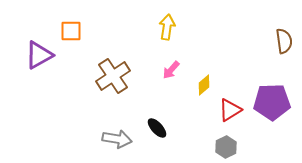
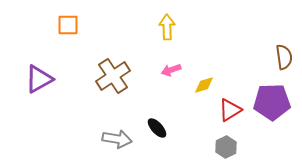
yellow arrow: rotated 10 degrees counterclockwise
orange square: moved 3 px left, 6 px up
brown semicircle: moved 16 px down
purple triangle: moved 24 px down
pink arrow: rotated 30 degrees clockwise
yellow diamond: rotated 25 degrees clockwise
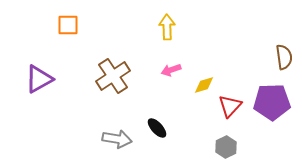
red triangle: moved 4 px up; rotated 15 degrees counterclockwise
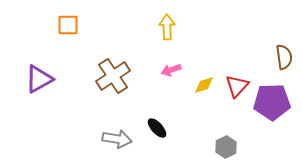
red triangle: moved 7 px right, 20 px up
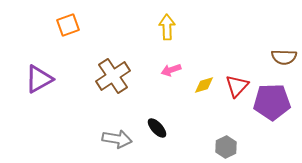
orange square: rotated 20 degrees counterclockwise
brown semicircle: rotated 100 degrees clockwise
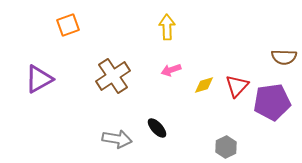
purple pentagon: rotated 6 degrees counterclockwise
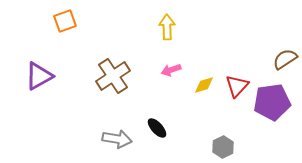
orange square: moved 3 px left, 4 px up
brown semicircle: moved 1 px right, 2 px down; rotated 145 degrees clockwise
purple triangle: moved 3 px up
gray hexagon: moved 3 px left
